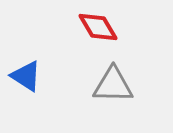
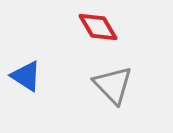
gray triangle: rotated 45 degrees clockwise
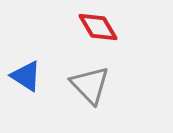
gray triangle: moved 23 px left
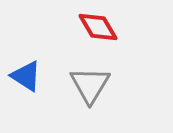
gray triangle: rotated 15 degrees clockwise
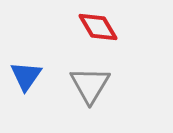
blue triangle: rotated 32 degrees clockwise
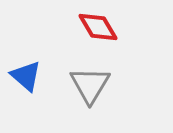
blue triangle: rotated 24 degrees counterclockwise
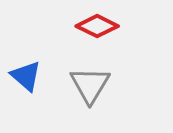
red diamond: moved 1 px left, 1 px up; rotated 33 degrees counterclockwise
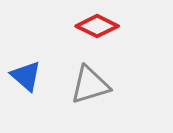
gray triangle: rotated 42 degrees clockwise
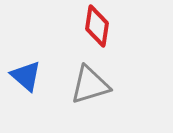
red diamond: rotated 72 degrees clockwise
